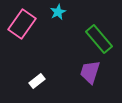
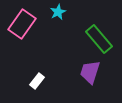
white rectangle: rotated 14 degrees counterclockwise
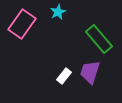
white rectangle: moved 27 px right, 5 px up
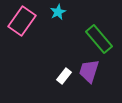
pink rectangle: moved 3 px up
purple trapezoid: moved 1 px left, 1 px up
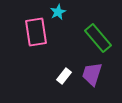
pink rectangle: moved 14 px right, 11 px down; rotated 44 degrees counterclockwise
green rectangle: moved 1 px left, 1 px up
purple trapezoid: moved 3 px right, 3 px down
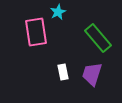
white rectangle: moved 1 px left, 4 px up; rotated 49 degrees counterclockwise
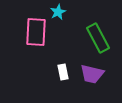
pink rectangle: rotated 12 degrees clockwise
green rectangle: rotated 12 degrees clockwise
purple trapezoid: rotated 95 degrees counterclockwise
